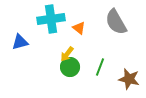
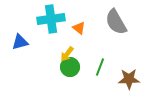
brown star: rotated 15 degrees counterclockwise
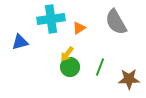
orange triangle: rotated 48 degrees clockwise
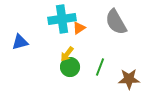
cyan cross: moved 11 px right
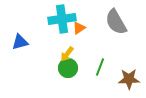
green circle: moved 2 px left, 1 px down
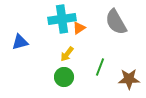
green circle: moved 4 px left, 9 px down
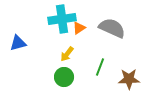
gray semicircle: moved 4 px left, 6 px down; rotated 144 degrees clockwise
blue triangle: moved 2 px left, 1 px down
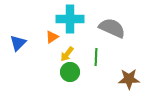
cyan cross: moved 8 px right; rotated 8 degrees clockwise
orange triangle: moved 27 px left, 9 px down
blue triangle: rotated 30 degrees counterclockwise
green line: moved 4 px left, 10 px up; rotated 18 degrees counterclockwise
green circle: moved 6 px right, 5 px up
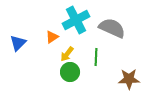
cyan cross: moved 6 px right, 1 px down; rotated 28 degrees counterclockwise
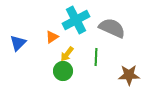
green circle: moved 7 px left, 1 px up
brown star: moved 4 px up
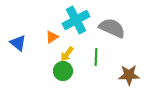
blue triangle: rotated 36 degrees counterclockwise
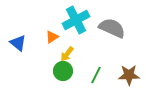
green line: moved 18 px down; rotated 24 degrees clockwise
